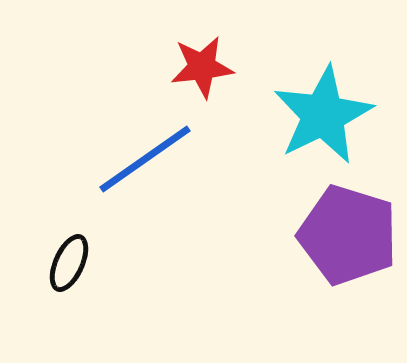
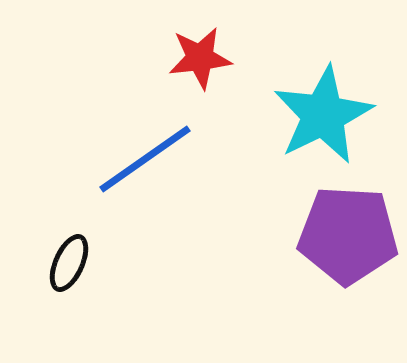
red star: moved 2 px left, 9 px up
purple pentagon: rotated 14 degrees counterclockwise
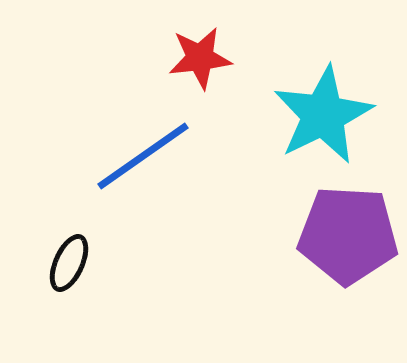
blue line: moved 2 px left, 3 px up
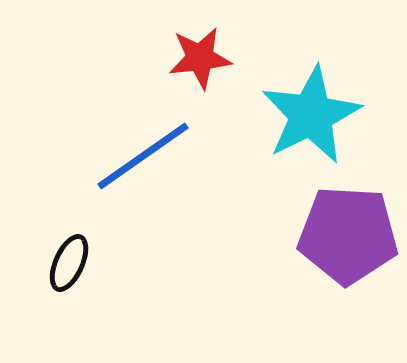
cyan star: moved 12 px left
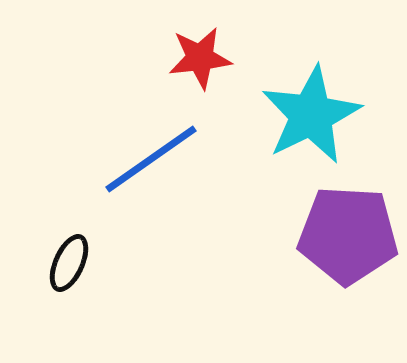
blue line: moved 8 px right, 3 px down
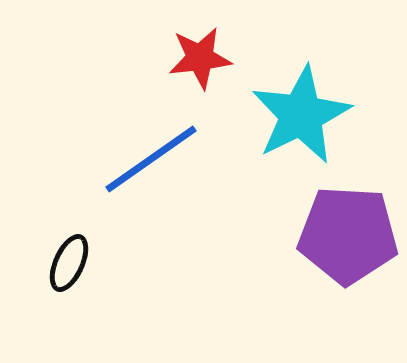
cyan star: moved 10 px left
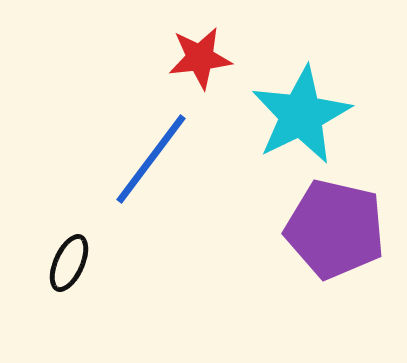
blue line: rotated 18 degrees counterclockwise
purple pentagon: moved 13 px left, 6 px up; rotated 10 degrees clockwise
